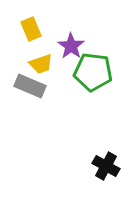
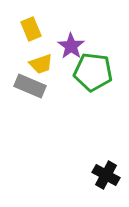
black cross: moved 9 px down
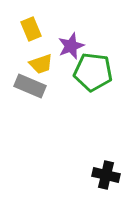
purple star: rotated 16 degrees clockwise
black cross: rotated 16 degrees counterclockwise
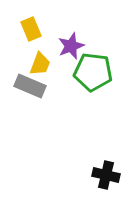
yellow trapezoid: moved 1 px left; rotated 50 degrees counterclockwise
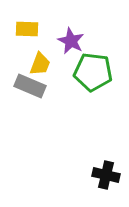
yellow rectangle: moved 4 px left; rotated 65 degrees counterclockwise
purple star: moved 5 px up; rotated 24 degrees counterclockwise
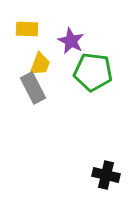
gray rectangle: moved 3 px right, 2 px down; rotated 40 degrees clockwise
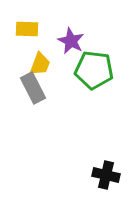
green pentagon: moved 1 px right, 2 px up
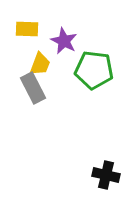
purple star: moved 7 px left
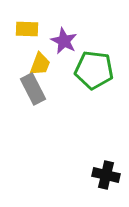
gray rectangle: moved 1 px down
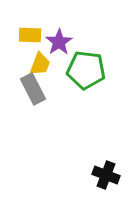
yellow rectangle: moved 3 px right, 6 px down
purple star: moved 5 px left, 1 px down; rotated 12 degrees clockwise
green pentagon: moved 8 px left
black cross: rotated 8 degrees clockwise
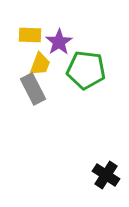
black cross: rotated 12 degrees clockwise
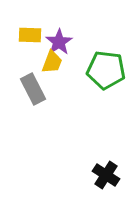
yellow trapezoid: moved 12 px right, 2 px up
green pentagon: moved 20 px right
